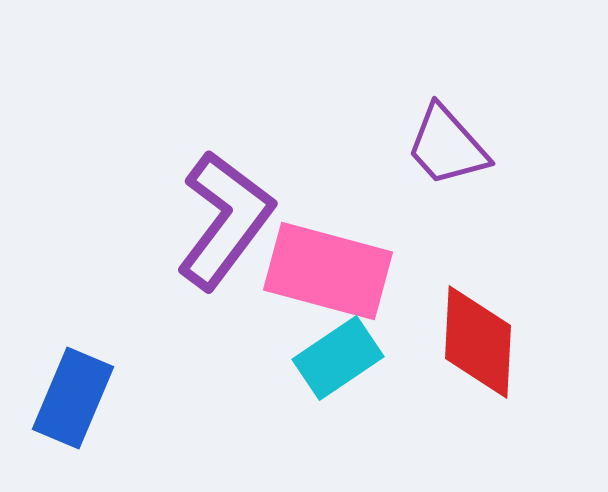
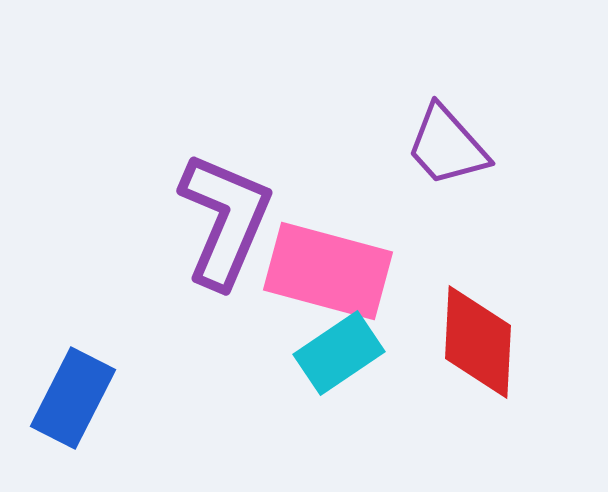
purple L-shape: rotated 14 degrees counterclockwise
cyan rectangle: moved 1 px right, 5 px up
blue rectangle: rotated 4 degrees clockwise
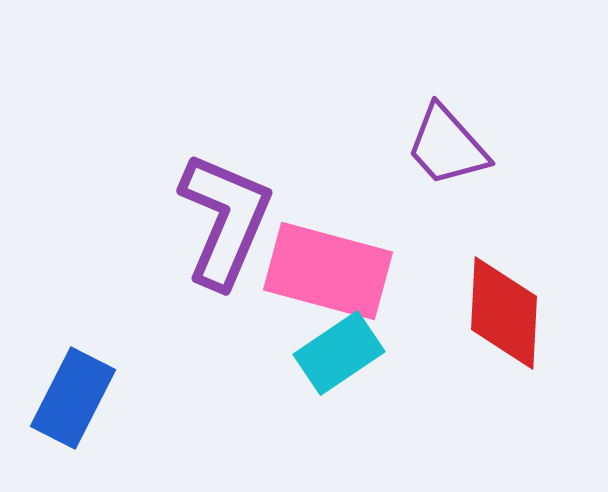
red diamond: moved 26 px right, 29 px up
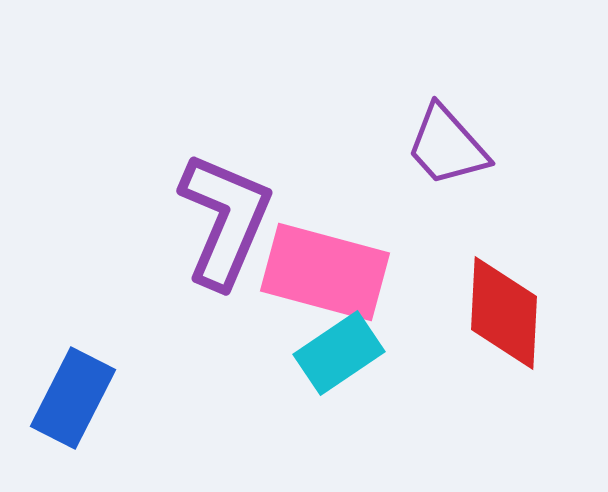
pink rectangle: moved 3 px left, 1 px down
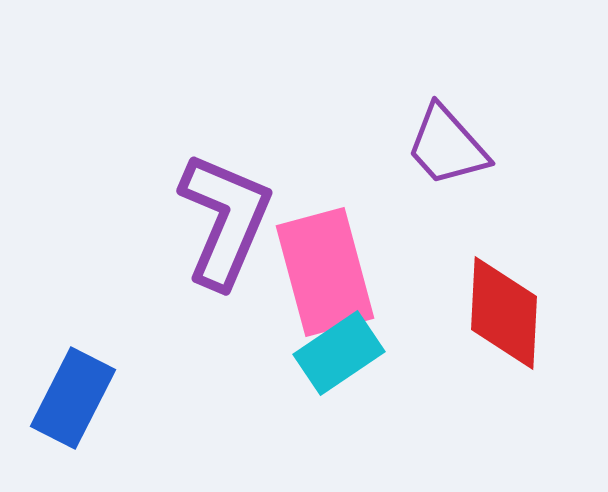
pink rectangle: rotated 60 degrees clockwise
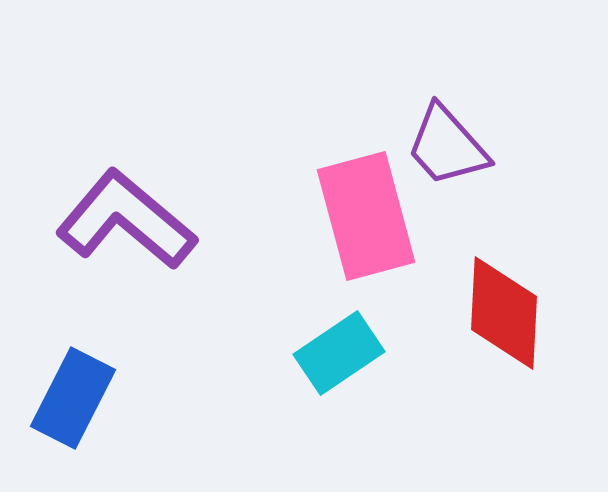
purple L-shape: moved 99 px left; rotated 73 degrees counterclockwise
pink rectangle: moved 41 px right, 56 px up
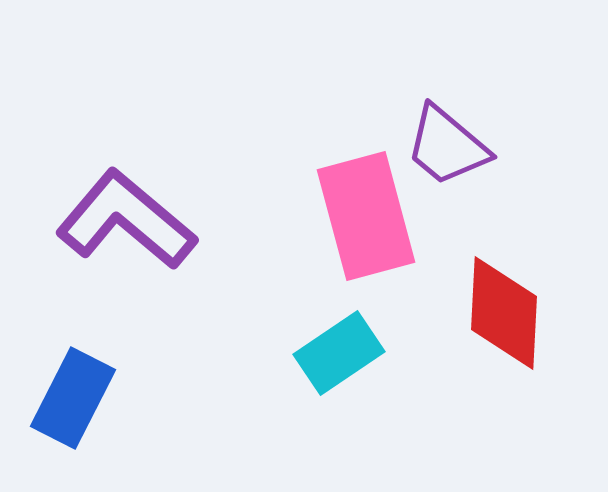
purple trapezoid: rotated 8 degrees counterclockwise
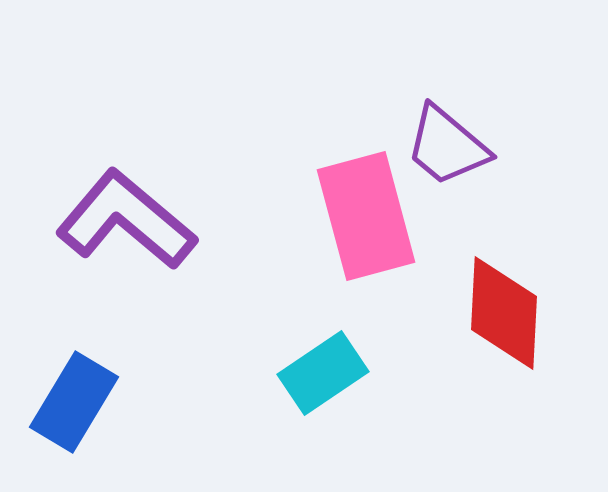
cyan rectangle: moved 16 px left, 20 px down
blue rectangle: moved 1 px right, 4 px down; rotated 4 degrees clockwise
